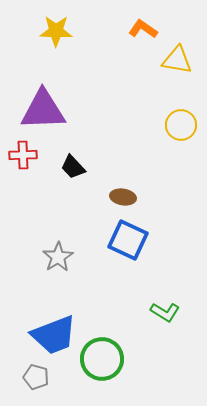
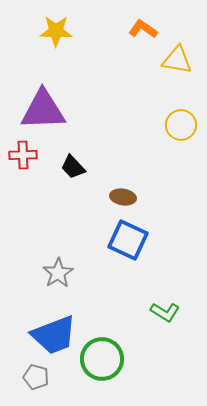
gray star: moved 16 px down
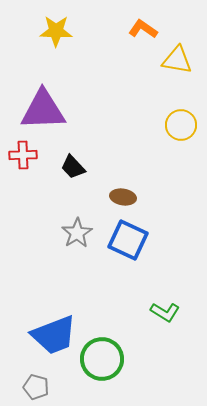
gray star: moved 19 px right, 40 px up
gray pentagon: moved 10 px down
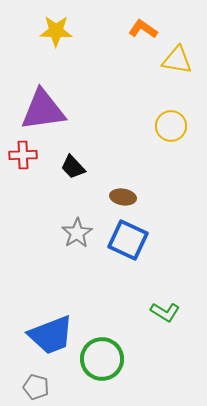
purple triangle: rotated 6 degrees counterclockwise
yellow circle: moved 10 px left, 1 px down
blue trapezoid: moved 3 px left
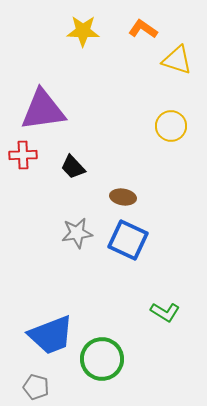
yellow star: moved 27 px right
yellow triangle: rotated 8 degrees clockwise
gray star: rotated 24 degrees clockwise
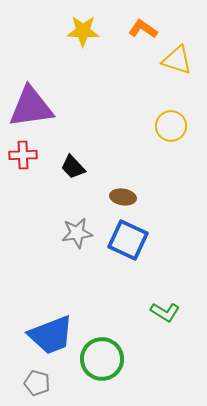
purple triangle: moved 12 px left, 3 px up
gray pentagon: moved 1 px right, 4 px up
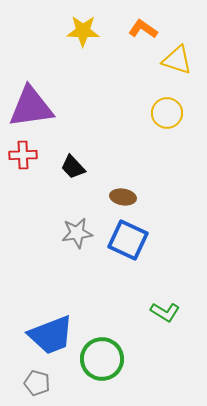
yellow circle: moved 4 px left, 13 px up
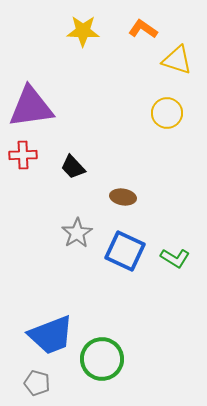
gray star: rotated 24 degrees counterclockwise
blue square: moved 3 px left, 11 px down
green L-shape: moved 10 px right, 54 px up
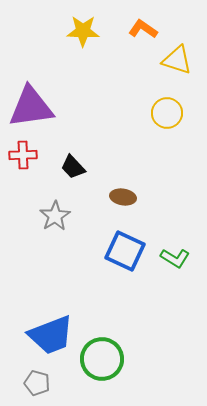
gray star: moved 22 px left, 17 px up
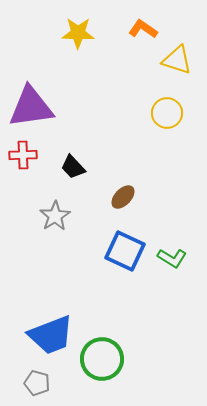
yellow star: moved 5 px left, 2 px down
brown ellipse: rotated 55 degrees counterclockwise
green L-shape: moved 3 px left
